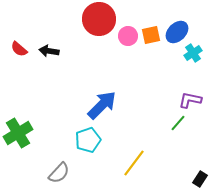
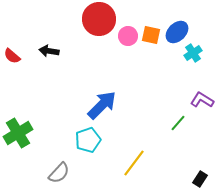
orange square: rotated 24 degrees clockwise
red semicircle: moved 7 px left, 7 px down
purple L-shape: moved 12 px right; rotated 20 degrees clockwise
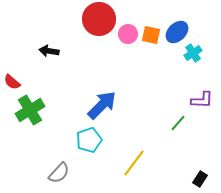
pink circle: moved 2 px up
red semicircle: moved 26 px down
purple L-shape: rotated 150 degrees clockwise
green cross: moved 12 px right, 23 px up
cyan pentagon: moved 1 px right
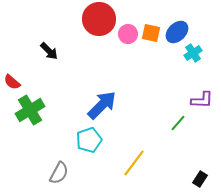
orange square: moved 2 px up
black arrow: rotated 144 degrees counterclockwise
gray semicircle: rotated 15 degrees counterclockwise
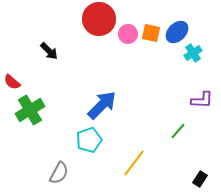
green line: moved 8 px down
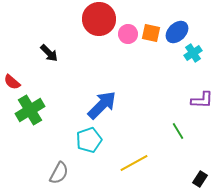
black arrow: moved 2 px down
green line: rotated 72 degrees counterclockwise
yellow line: rotated 24 degrees clockwise
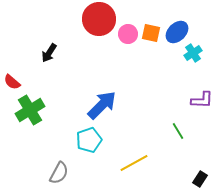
black arrow: rotated 78 degrees clockwise
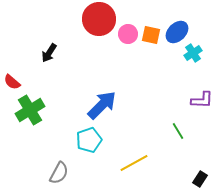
orange square: moved 2 px down
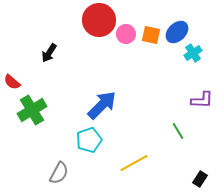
red circle: moved 1 px down
pink circle: moved 2 px left
green cross: moved 2 px right
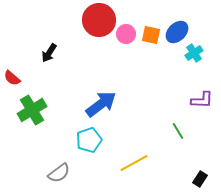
cyan cross: moved 1 px right
red semicircle: moved 4 px up
blue arrow: moved 1 px left, 1 px up; rotated 8 degrees clockwise
gray semicircle: rotated 25 degrees clockwise
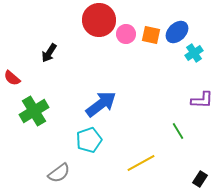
green cross: moved 2 px right, 1 px down
yellow line: moved 7 px right
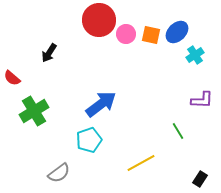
cyan cross: moved 1 px right, 2 px down
